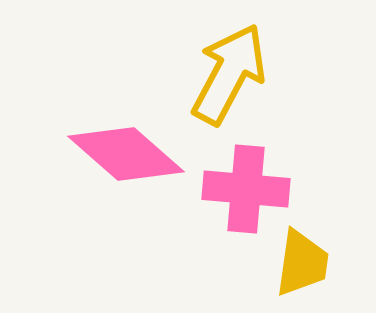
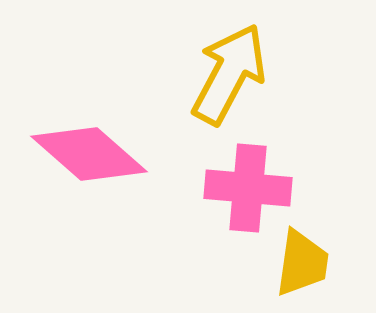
pink diamond: moved 37 px left
pink cross: moved 2 px right, 1 px up
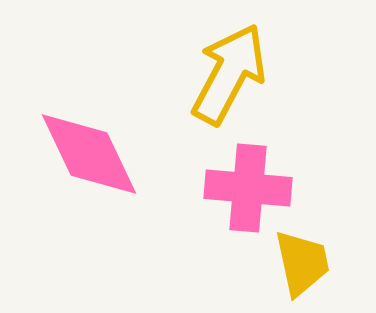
pink diamond: rotated 23 degrees clockwise
yellow trapezoid: rotated 20 degrees counterclockwise
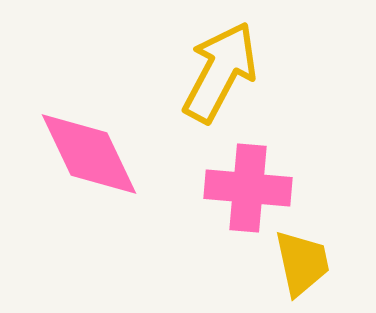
yellow arrow: moved 9 px left, 2 px up
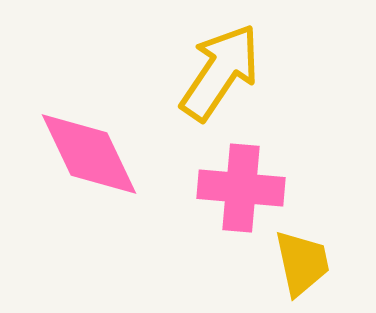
yellow arrow: rotated 6 degrees clockwise
pink cross: moved 7 px left
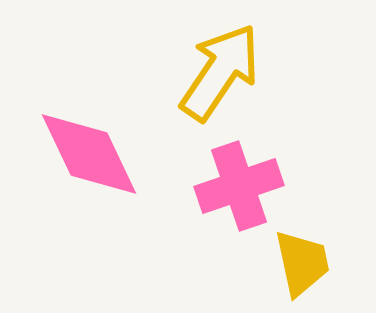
pink cross: moved 2 px left, 2 px up; rotated 24 degrees counterclockwise
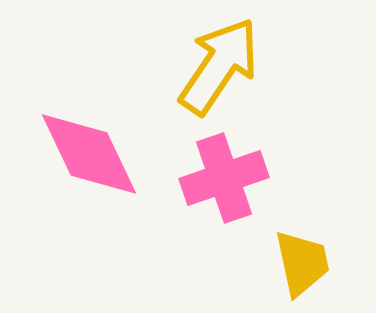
yellow arrow: moved 1 px left, 6 px up
pink cross: moved 15 px left, 8 px up
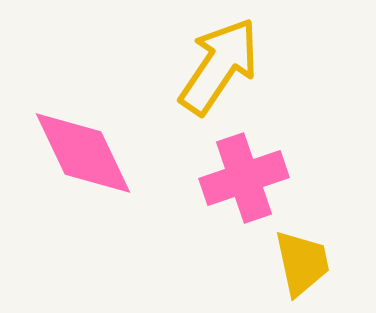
pink diamond: moved 6 px left, 1 px up
pink cross: moved 20 px right
